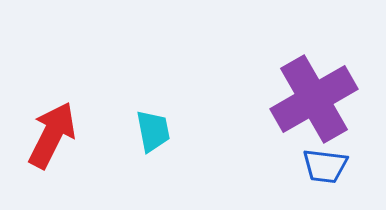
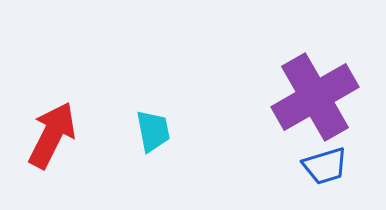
purple cross: moved 1 px right, 2 px up
blue trapezoid: rotated 24 degrees counterclockwise
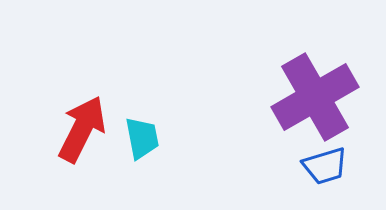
cyan trapezoid: moved 11 px left, 7 px down
red arrow: moved 30 px right, 6 px up
